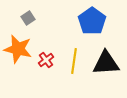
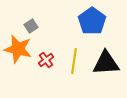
gray square: moved 3 px right, 8 px down
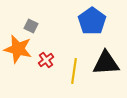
gray square: rotated 32 degrees counterclockwise
yellow line: moved 10 px down
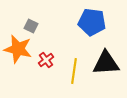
blue pentagon: moved 1 px down; rotated 28 degrees counterclockwise
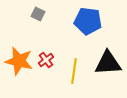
blue pentagon: moved 4 px left, 1 px up
gray square: moved 7 px right, 12 px up
orange star: moved 1 px right, 12 px down
black triangle: moved 2 px right
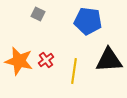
black triangle: moved 1 px right, 3 px up
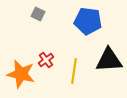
orange star: moved 2 px right, 13 px down
